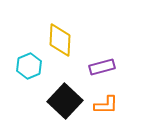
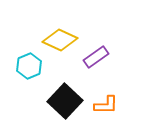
yellow diamond: rotated 68 degrees counterclockwise
purple rectangle: moved 6 px left, 10 px up; rotated 20 degrees counterclockwise
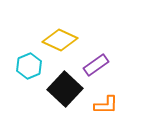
purple rectangle: moved 8 px down
black square: moved 12 px up
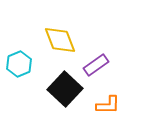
yellow diamond: rotated 44 degrees clockwise
cyan hexagon: moved 10 px left, 2 px up
orange L-shape: moved 2 px right
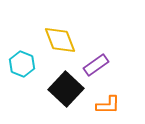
cyan hexagon: moved 3 px right; rotated 15 degrees counterclockwise
black square: moved 1 px right
